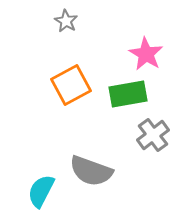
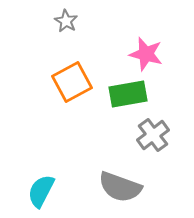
pink star: rotated 16 degrees counterclockwise
orange square: moved 1 px right, 3 px up
gray semicircle: moved 29 px right, 16 px down
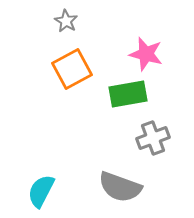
orange square: moved 13 px up
gray cross: moved 3 px down; rotated 16 degrees clockwise
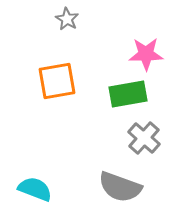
gray star: moved 1 px right, 2 px up
pink star: rotated 16 degrees counterclockwise
orange square: moved 15 px left, 12 px down; rotated 18 degrees clockwise
gray cross: moved 9 px left; rotated 28 degrees counterclockwise
cyan semicircle: moved 6 px left, 2 px up; rotated 84 degrees clockwise
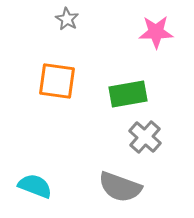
pink star: moved 10 px right, 22 px up
orange square: rotated 18 degrees clockwise
gray cross: moved 1 px right, 1 px up
cyan semicircle: moved 3 px up
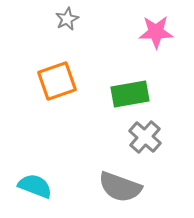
gray star: rotated 15 degrees clockwise
orange square: rotated 27 degrees counterclockwise
green rectangle: moved 2 px right
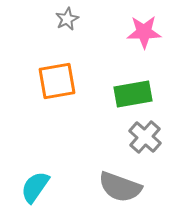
pink star: moved 12 px left
orange square: rotated 9 degrees clockwise
green rectangle: moved 3 px right
cyan semicircle: moved 1 px down; rotated 76 degrees counterclockwise
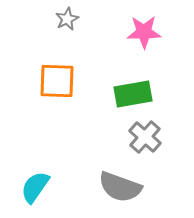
orange square: rotated 12 degrees clockwise
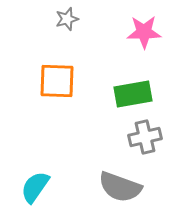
gray star: rotated 10 degrees clockwise
gray cross: rotated 36 degrees clockwise
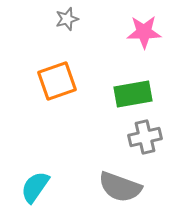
orange square: rotated 21 degrees counterclockwise
